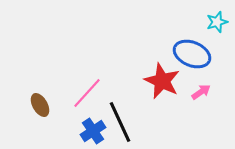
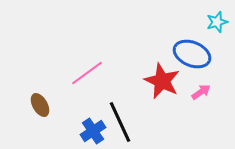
pink line: moved 20 px up; rotated 12 degrees clockwise
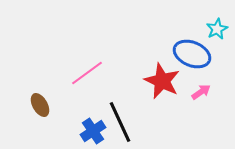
cyan star: moved 7 px down; rotated 10 degrees counterclockwise
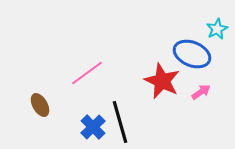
black line: rotated 9 degrees clockwise
blue cross: moved 4 px up; rotated 10 degrees counterclockwise
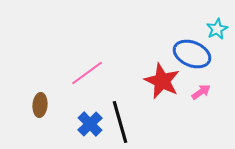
brown ellipse: rotated 35 degrees clockwise
blue cross: moved 3 px left, 3 px up
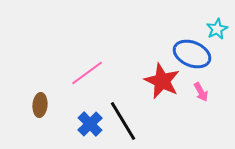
pink arrow: rotated 96 degrees clockwise
black line: moved 3 px right, 1 px up; rotated 15 degrees counterclockwise
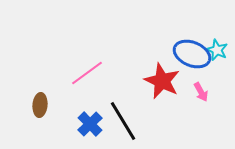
cyan star: moved 21 px down; rotated 20 degrees counterclockwise
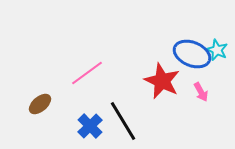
brown ellipse: moved 1 px up; rotated 45 degrees clockwise
blue cross: moved 2 px down
